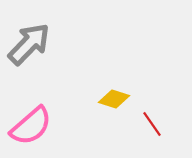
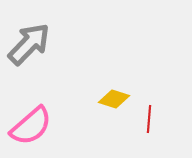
red line: moved 3 px left, 5 px up; rotated 40 degrees clockwise
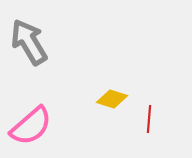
gray arrow: moved 2 px up; rotated 75 degrees counterclockwise
yellow diamond: moved 2 px left
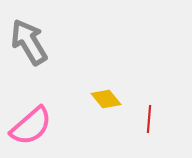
yellow diamond: moved 6 px left; rotated 32 degrees clockwise
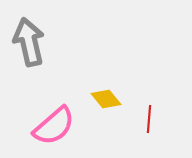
gray arrow: rotated 18 degrees clockwise
pink semicircle: moved 23 px right
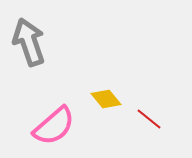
gray arrow: rotated 6 degrees counterclockwise
red line: rotated 56 degrees counterclockwise
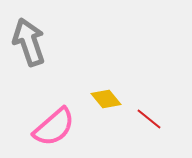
pink semicircle: moved 1 px down
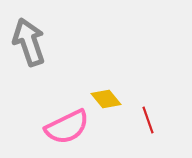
red line: moved 1 px left, 1 px down; rotated 32 degrees clockwise
pink semicircle: moved 13 px right; rotated 15 degrees clockwise
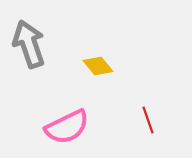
gray arrow: moved 2 px down
yellow diamond: moved 8 px left, 33 px up
